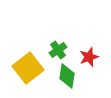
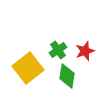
red star: moved 4 px left, 6 px up
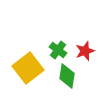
green cross: rotated 18 degrees counterclockwise
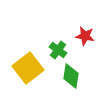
red star: moved 15 px up; rotated 30 degrees clockwise
green diamond: moved 4 px right
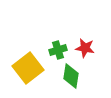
red star: moved 12 px down
green cross: rotated 36 degrees clockwise
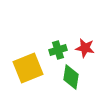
yellow square: rotated 16 degrees clockwise
green diamond: moved 1 px down
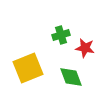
green cross: moved 3 px right, 15 px up
green diamond: rotated 30 degrees counterclockwise
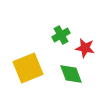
green cross: rotated 12 degrees counterclockwise
green diamond: moved 3 px up
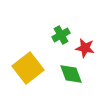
yellow square: rotated 16 degrees counterclockwise
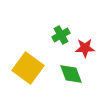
red star: rotated 12 degrees counterclockwise
yellow square: rotated 16 degrees counterclockwise
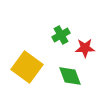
yellow square: moved 1 px left, 1 px up
green diamond: moved 1 px left, 2 px down
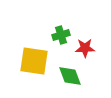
green cross: rotated 12 degrees clockwise
yellow square: moved 7 px right, 6 px up; rotated 28 degrees counterclockwise
